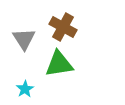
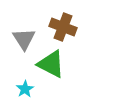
brown cross: rotated 8 degrees counterclockwise
green triangle: moved 8 px left; rotated 36 degrees clockwise
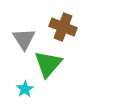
green triangle: moved 3 px left; rotated 44 degrees clockwise
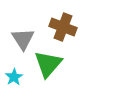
gray triangle: moved 1 px left
cyan star: moved 11 px left, 12 px up
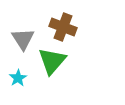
green triangle: moved 4 px right, 3 px up
cyan star: moved 4 px right, 1 px down
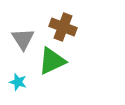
green triangle: rotated 24 degrees clockwise
cyan star: moved 4 px down; rotated 24 degrees counterclockwise
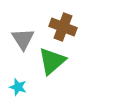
green triangle: rotated 16 degrees counterclockwise
cyan star: moved 5 px down
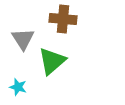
brown cross: moved 8 px up; rotated 16 degrees counterclockwise
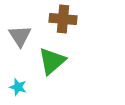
gray triangle: moved 3 px left, 3 px up
